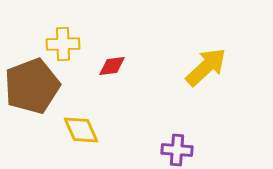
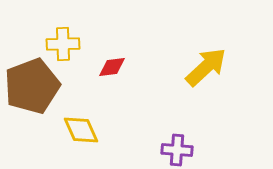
red diamond: moved 1 px down
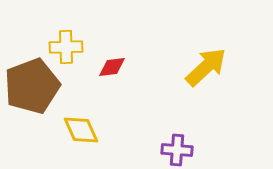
yellow cross: moved 3 px right, 3 px down
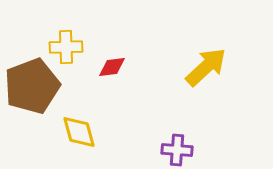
yellow diamond: moved 2 px left, 2 px down; rotated 9 degrees clockwise
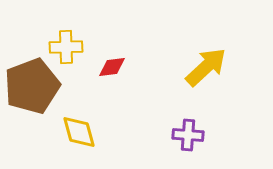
purple cross: moved 11 px right, 15 px up
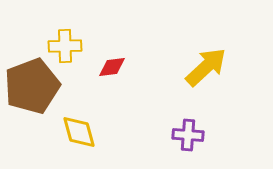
yellow cross: moved 1 px left, 1 px up
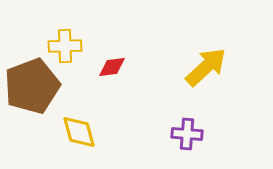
purple cross: moved 1 px left, 1 px up
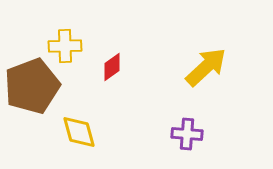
red diamond: rotated 28 degrees counterclockwise
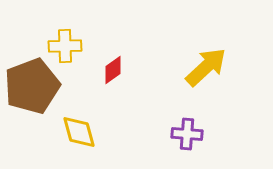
red diamond: moved 1 px right, 3 px down
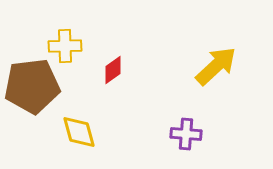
yellow arrow: moved 10 px right, 1 px up
brown pentagon: rotated 14 degrees clockwise
purple cross: moved 1 px left
